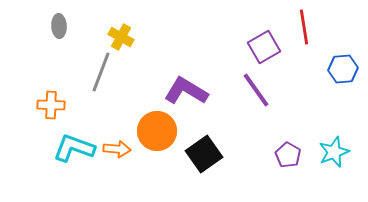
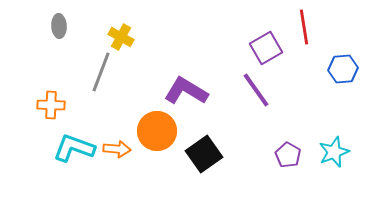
purple square: moved 2 px right, 1 px down
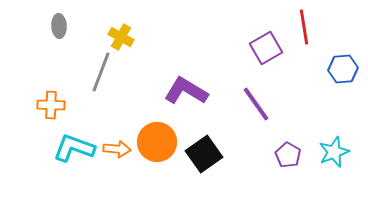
purple line: moved 14 px down
orange circle: moved 11 px down
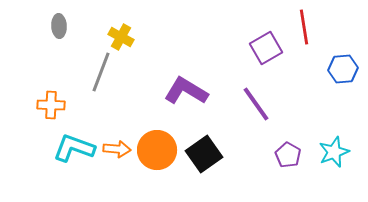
orange circle: moved 8 px down
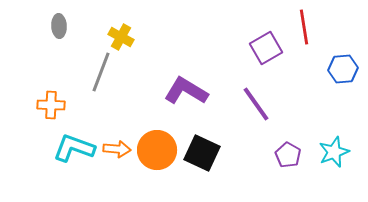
black square: moved 2 px left, 1 px up; rotated 30 degrees counterclockwise
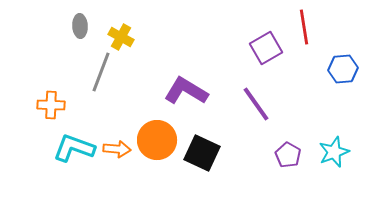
gray ellipse: moved 21 px right
orange circle: moved 10 px up
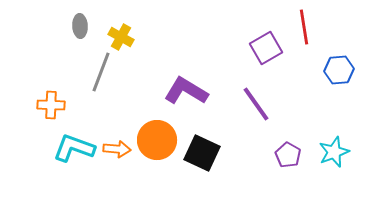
blue hexagon: moved 4 px left, 1 px down
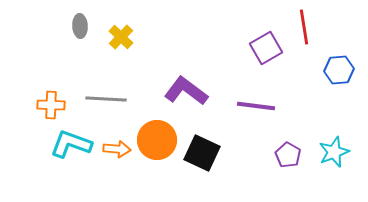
yellow cross: rotated 15 degrees clockwise
gray line: moved 5 px right, 27 px down; rotated 72 degrees clockwise
purple L-shape: rotated 6 degrees clockwise
purple line: moved 2 px down; rotated 48 degrees counterclockwise
cyan L-shape: moved 3 px left, 4 px up
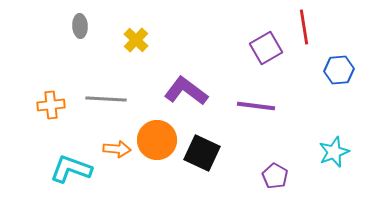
yellow cross: moved 15 px right, 3 px down
orange cross: rotated 8 degrees counterclockwise
cyan L-shape: moved 25 px down
purple pentagon: moved 13 px left, 21 px down
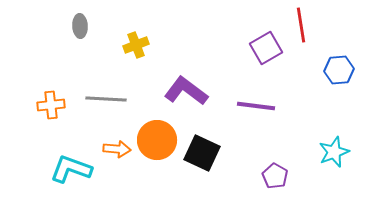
red line: moved 3 px left, 2 px up
yellow cross: moved 5 px down; rotated 25 degrees clockwise
